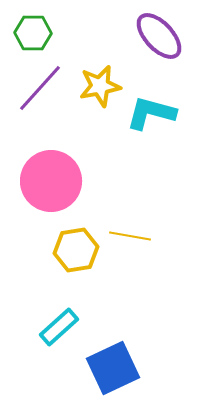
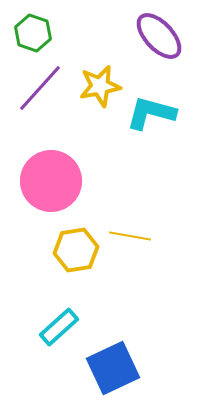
green hexagon: rotated 18 degrees clockwise
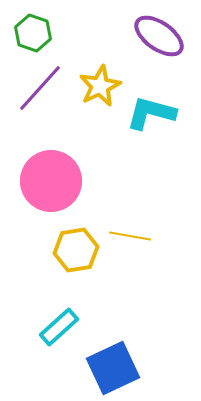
purple ellipse: rotated 12 degrees counterclockwise
yellow star: rotated 15 degrees counterclockwise
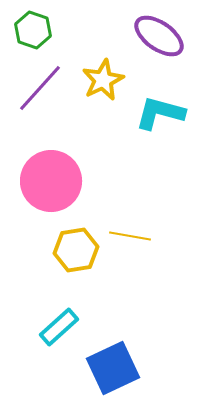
green hexagon: moved 3 px up
yellow star: moved 3 px right, 6 px up
cyan L-shape: moved 9 px right
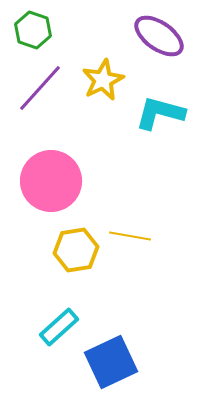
blue square: moved 2 px left, 6 px up
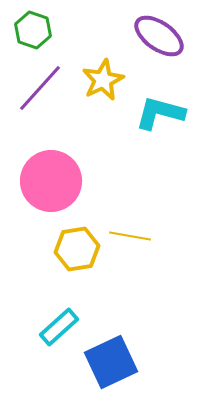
yellow hexagon: moved 1 px right, 1 px up
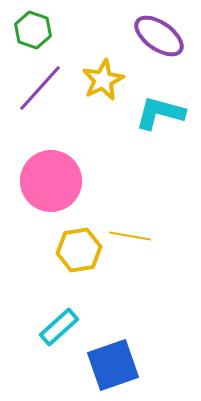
yellow hexagon: moved 2 px right, 1 px down
blue square: moved 2 px right, 3 px down; rotated 6 degrees clockwise
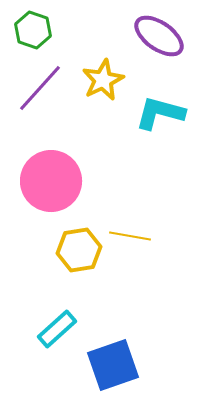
cyan rectangle: moved 2 px left, 2 px down
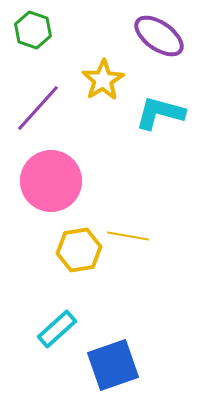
yellow star: rotated 6 degrees counterclockwise
purple line: moved 2 px left, 20 px down
yellow line: moved 2 px left
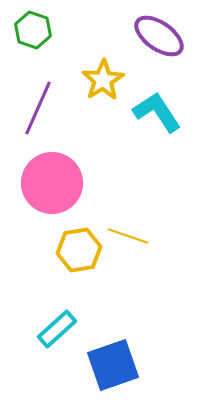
purple line: rotated 18 degrees counterclockwise
cyan L-shape: moved 3 px left, 1 px up; rotated 42 degrees clockwise
pink circle: moved 1 px right, 2 px down
yellow line: rotated 9 degrees clockwise
